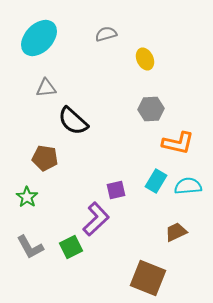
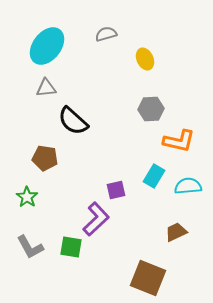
cyan ellipse: moved 8 px right, 8 px down; rotated 6 degrees counterclockwise
orange L-shape: moved 1 px right, 2 px up
cyan rectangle: moved 2 px left, 5 px up
green square: rotated 35 degrees clockwise
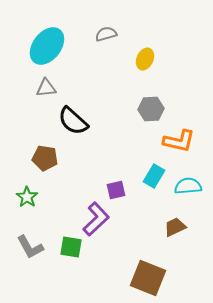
yellow ellipse: rotated 50 degrees clockwise
brown trapezoid: moved 1 px left, 5 px up
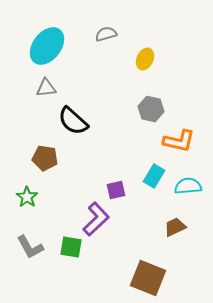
gray hexagon: rotated 15 degrees clockwise
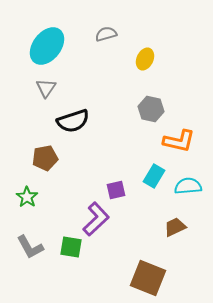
gray triangle: rotated 50 degrees counterclockwise
black semicircle: rotated 60 degrees counterclockwise
brown pentagon: rotated 20 degrees counterclockwise
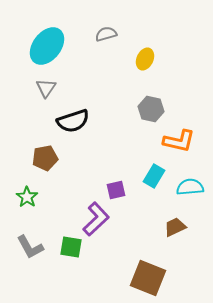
cyan semicircle: moved 2 px right, 1 px down
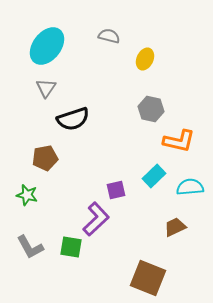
gray semicircle: moved 3 px right, 2 px down; rotated 30 degrees clockwise
black semicircle: moved 2 px up
cyan rectangle: rotated 15 degrees clockwise
green star: moved 2 px up; rotated 20 degrees counterclockwise
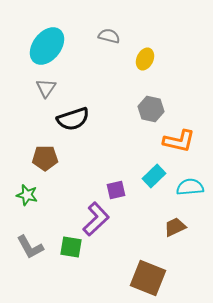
brown pentagon: rotated 10 degrees clockwise
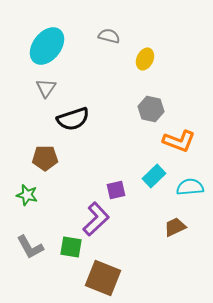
orange L-shape: rotated 8 degrees clockwise
brown square: moved 45 px left
